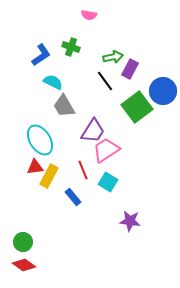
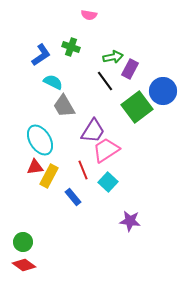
cyan square: rotated 12 degrees clockwise
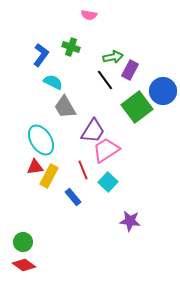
blue L-shape: rotated 20 degrees counterclockwise
purple rectangle: moved 1 px down
black line: moved 1 px up
gray trapezoid: moved 1 px right, 1 px down
cyan ellipse: moved 1 px right
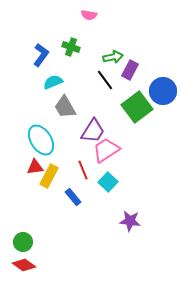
cyan semicircle: rotated 48 degrees counterclockwise
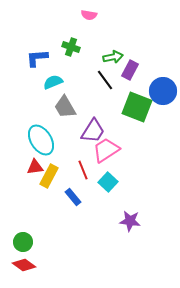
blue L-shape: moved 4 px left, 3 px down; rotated 130 degrees counterclockwise
green square: rotated 32 degrees counterclockwise
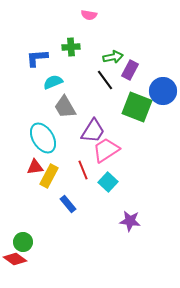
green cross: rotated 24 degrees counterclockwise
cyan ellipse: moved 2 px right, 2 px up
blue rectangle: moved 5 px left, 7 px down
red diamond: moved 9 px left, 6 px up
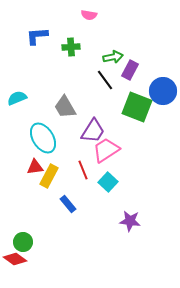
blue L-shape: moved 22 px up
cyan semicircle: moved 36 px left, 16 px down
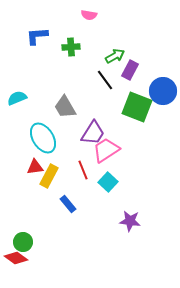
green arrow: moved 2 px right, 1 px up; rotated 18 degrees counterclockwise
purple trapezoid: moved 2 px down
red diamond: moved 1 px right, 1 px up
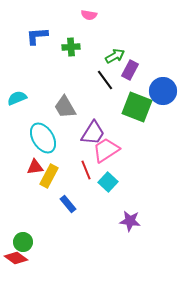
red line: moved 3 px right
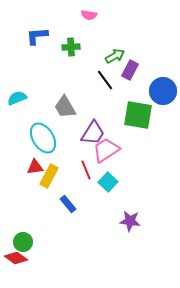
green square: moved 1 px right, 8 px down; rotated 12 degrees counterclockwise
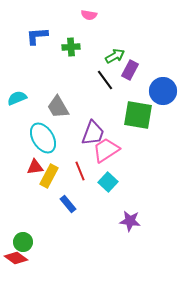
gray trapezoid: moved 7 px left
purple trapezoid: rotated 12 degrees counterclockwise
red line: moved 6 px left, 1 px down
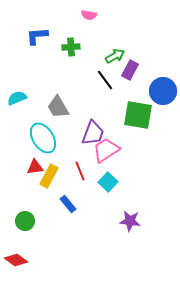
green circle: moved 2 px right, 21 px up
red diamond: moved 2 px down
